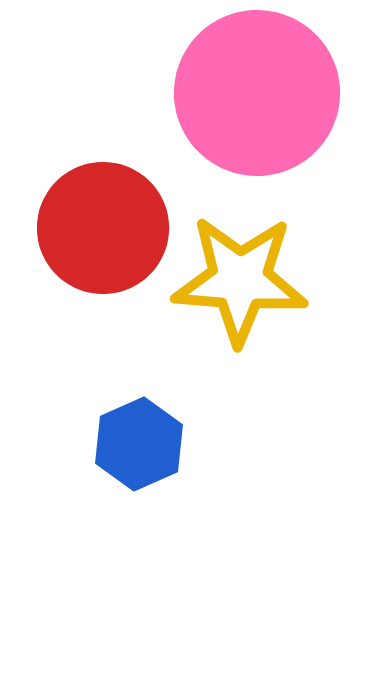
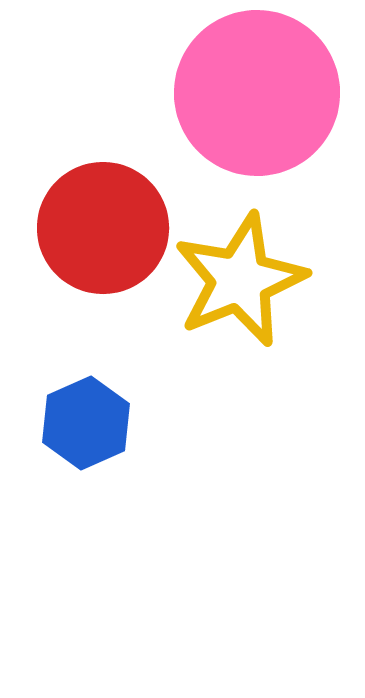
yellow star: rotated 26 degrees counterclockwise
blue hexagon: moved 53 px left, 21 px up
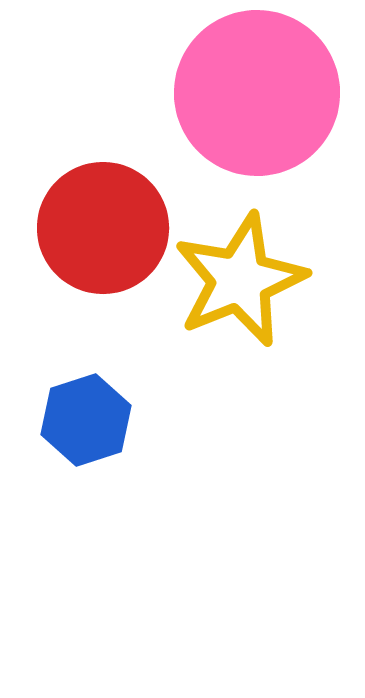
blue hexagon: moved 3 px up; rotated 6 degrees clockwise
